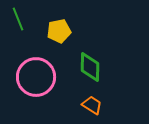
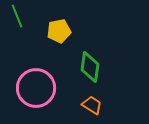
green line: moved 1 px left, 3 px up
green diamond: rotated 8 degrees clockwise
pink circle: moved 11 px down
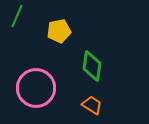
green line: rotated 45 degrees clockwise
green diamond: moved 2 px right, 1 px up
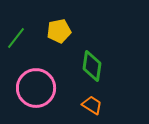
green line: moved 1 px left, 22 px down; rotated 15 degrees clockwise
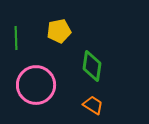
green line: rotated 40 degrees counterclockwise
pink circle: moved 3 px up
orange trapezoid: moved 1 px right
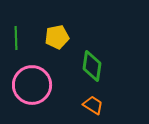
yellow pentagon: moved 2 px left, 6 px down
pink circle: moved 4 px left
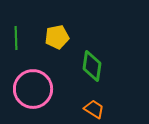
pink circle: moved 1 px right, 4 px down
orange trapezoid: moved 1 px right, 4 px down
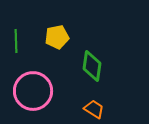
green line: moved 3 px down
pink circle: moved 2 px down
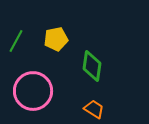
yellow pentagon: moved 1 px left, 2 px down
green line: rotated 30 degrees clockwise
